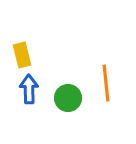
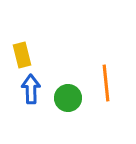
blue arrow: moved 2 px right
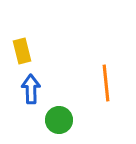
yellow rectangle: moved 4 px up
green circle: moved 9 px left, 22 px down
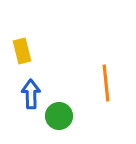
blue arrow: moved 5 px down
green circle: moved 4 px up
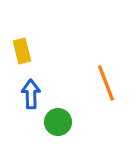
orange line: rotated 15 degrees counterclockwise
green circle: moved 1 px left, 6 px down
